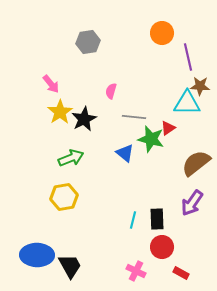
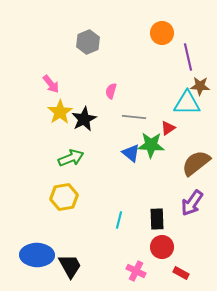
gray hexagon: rotated 15 degrees counterclockwise
green star: moved 6 px down; rotated 12 degrees counterclockwise
blue triangle: moved 6 px right
cyan line: moved 14 px left
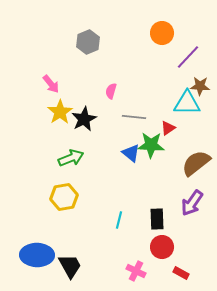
purple line: rotated 56 degrees clockwise
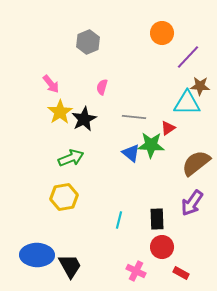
pink semicircle: moved 9 px left, 4 px up
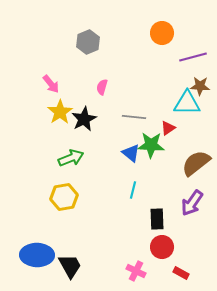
purple line: moved 5 px right; rotated 32 degrees clockwise
cyan line: moved 14 px right, 30 px up
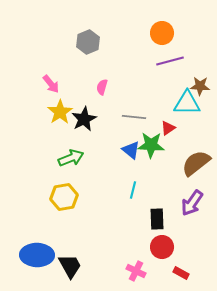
purple line: moved 23 px left, 4 px down
blue triangle: moved 3 px up
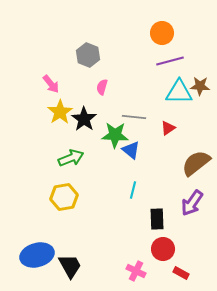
gray hexagon: moved 13 px down; rotated 15 degrees counterclockwise
cyan triangle: moved 8 px left, 11 px up
black star: rotated 10 degrees counterclockwise
green star: moved 36 px left, 10 px up
red circle: moved 1 px right, 2 px down
blue ellipse: rotated 16 degrees counterclockwise
